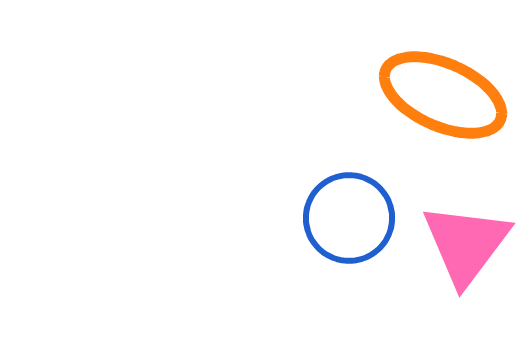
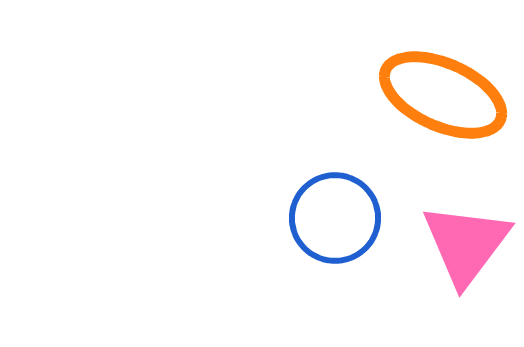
blue circle: moved 14 px left
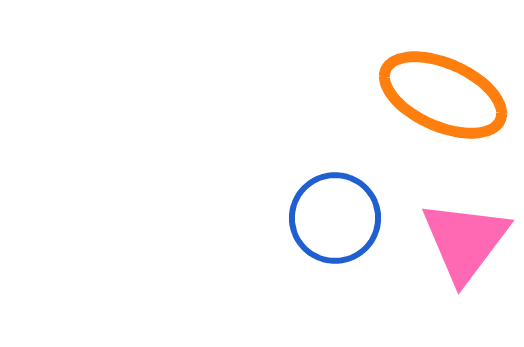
pink triangle: moved 1 px left, 3 px up
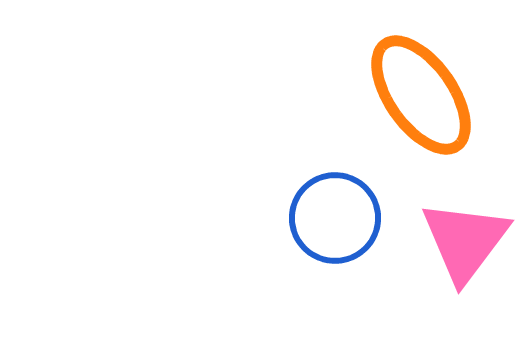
orange ellipse: moved 22 px left; rotated 31 degrees clockwise
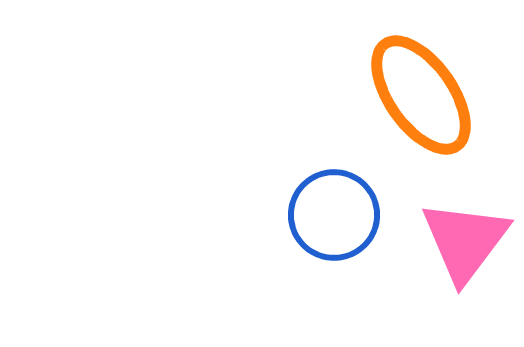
blue circle: moved 1 px left, 3 px up
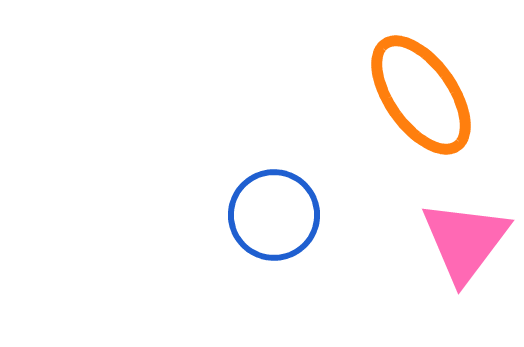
blue circle: moved 60 px left
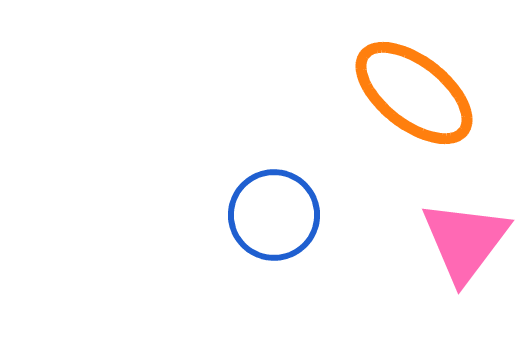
orange ellipse: moved 7 px left, 2 px up; rotated 17 degrees counterclockwise
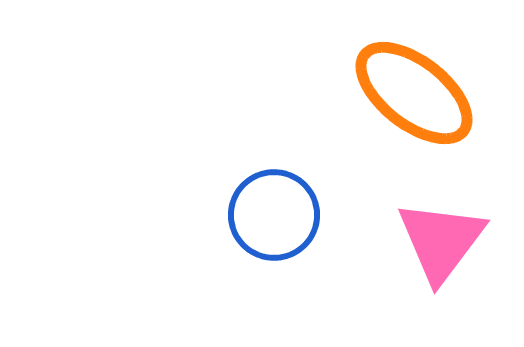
pink triangle: moved 24 px left
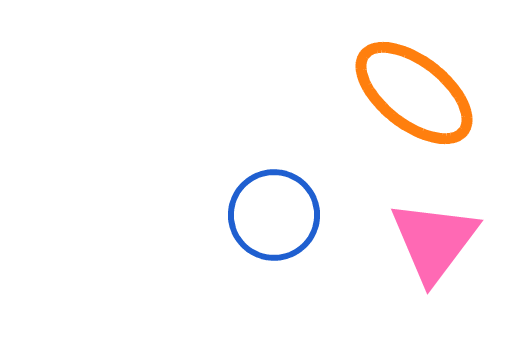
pink triangle: moved 7 px left
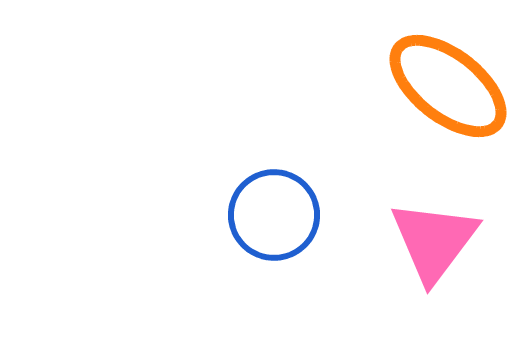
orange ellipse: moved 34 px right, 7 px up
